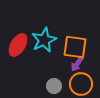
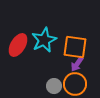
orange circle: moved 6 px left
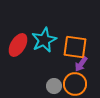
purple arrow: moved 4 px right
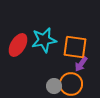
cyan star: rotated 15 degrees clockwise
orange circle: moved 4 px left
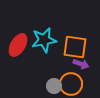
purple arrow: rotated 105 degrees counterclockwise
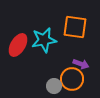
orange square: moved 20 px up
orange circle: moved 1 px right, 5 px up
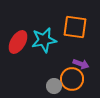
red ellipse: moved 3 px up
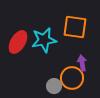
purple arrow: moved 1 px right, 1 px up; rotated 119 degrees counterclockwise
orange circle: moved 1 px up
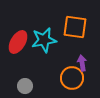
gray circle: moved 29 px left
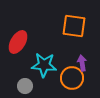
orange square: moved 1 px left, 1 px up
cyan star: moved 25 px down; rotated 15 degrees clockwise
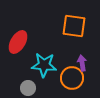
gray circle: moved 3 px right, 2 px down
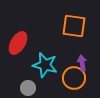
red ellipse: moved 1 px down
cyan star: moved 1 px right; rotated 10 degrees clockwise
orange circle: moved 2 px right
